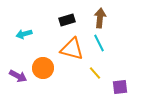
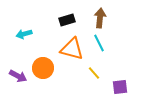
yellow line: moved 1 px left
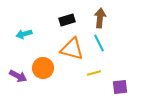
yellow line: rotated 64 degrees counterclockwise
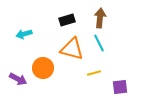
purple arrow: moved 3 px down
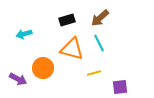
brown arrow: rotated 138 degrees counterclockwise
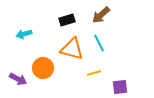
brown arrow: moved 1 px right, 3 px up
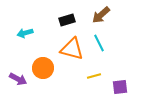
cyan arrow: moved 1 px right, 1 px up
yellow line: moved 3 px down
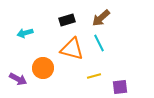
brown arrow: moved 3 px down
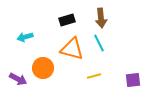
brown arrow: rotated 54 degrees counterclockwise
cyan arrow: moved 4 px down
purple square: moved 13 px right, 7 px up
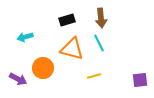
purple square: moved 7 px right
